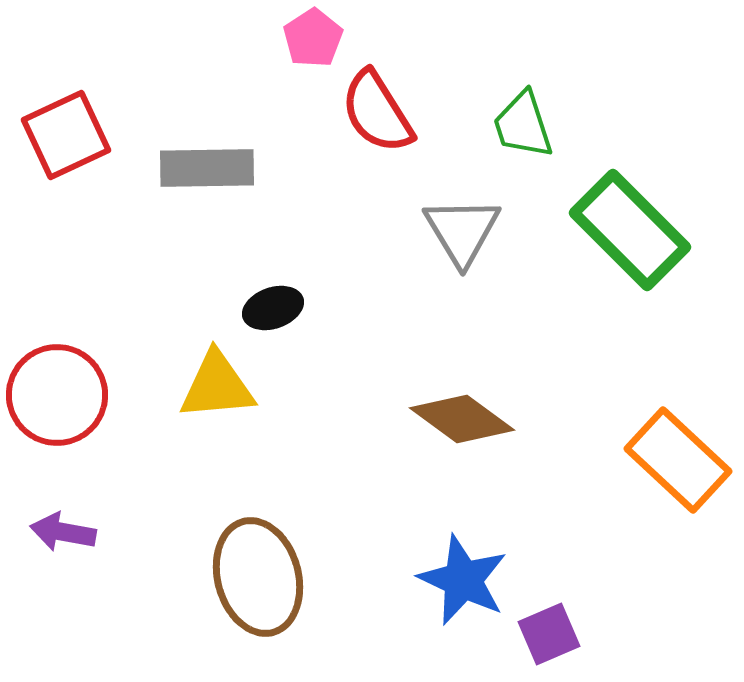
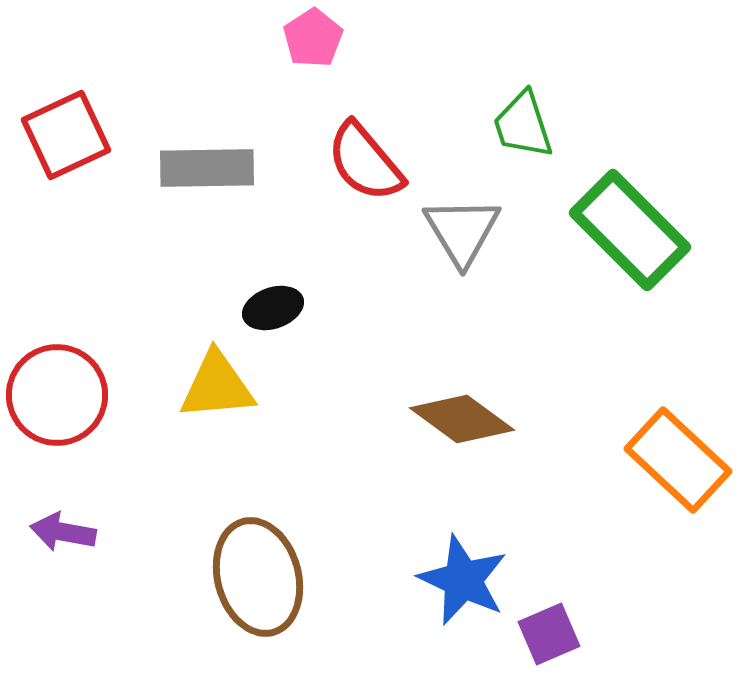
red semicircle: moved 12 px left, 50 px down; rotated 8 degrees counterclockwise
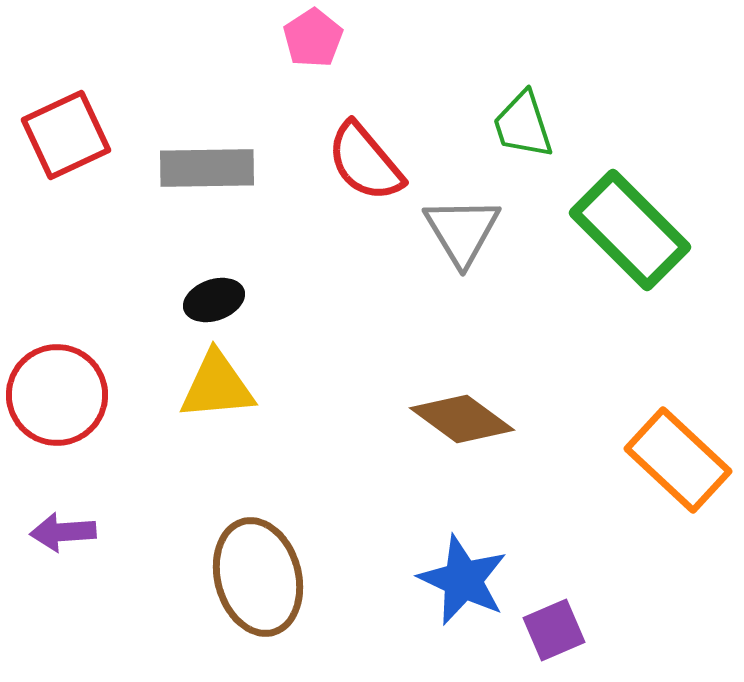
black ellipse: moved 59 px left, 8 px up
purple arrow: rotated 14 degrees counterclockwise
purple square: moved 5 px right, 4 px up
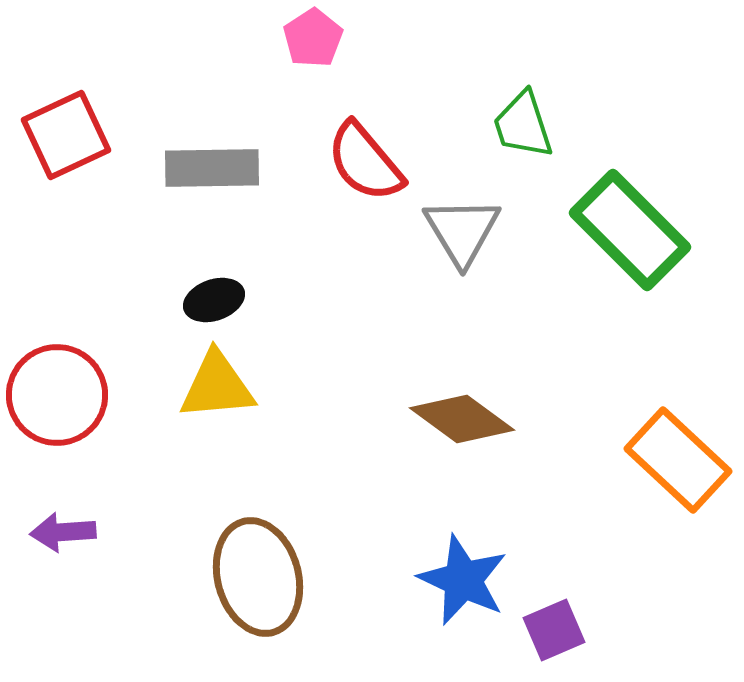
gray rectangle: moved 5 px right
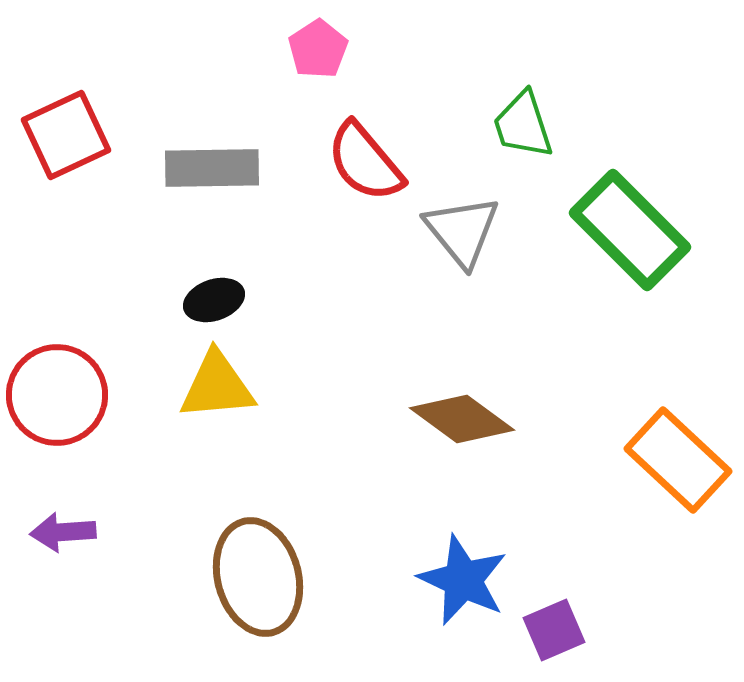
pink pentagon: moved 5 px right, 11 px down
gray triangle: rotated 8 degrees counterclockwise
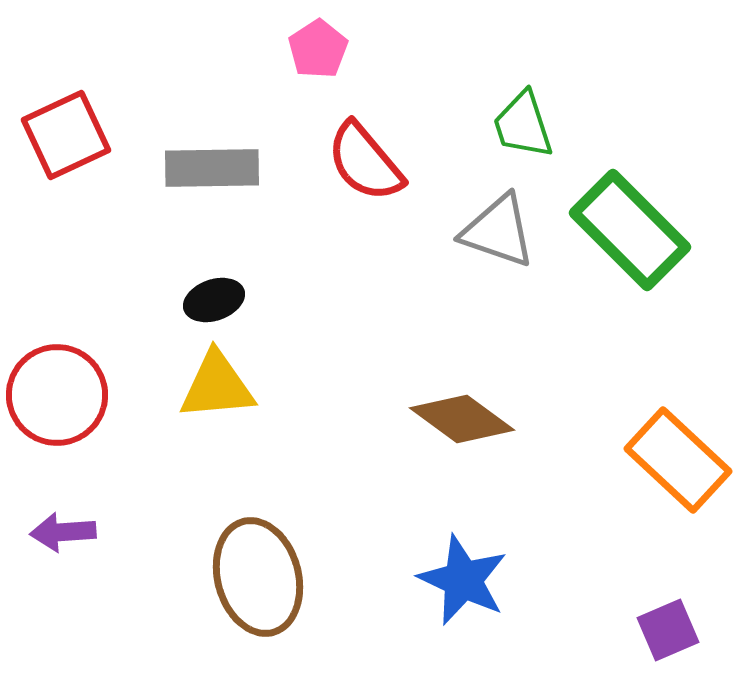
gray triangle: moved 36 px right; rotated 32 degrees counterclockwise
purple square: moved 114 px right
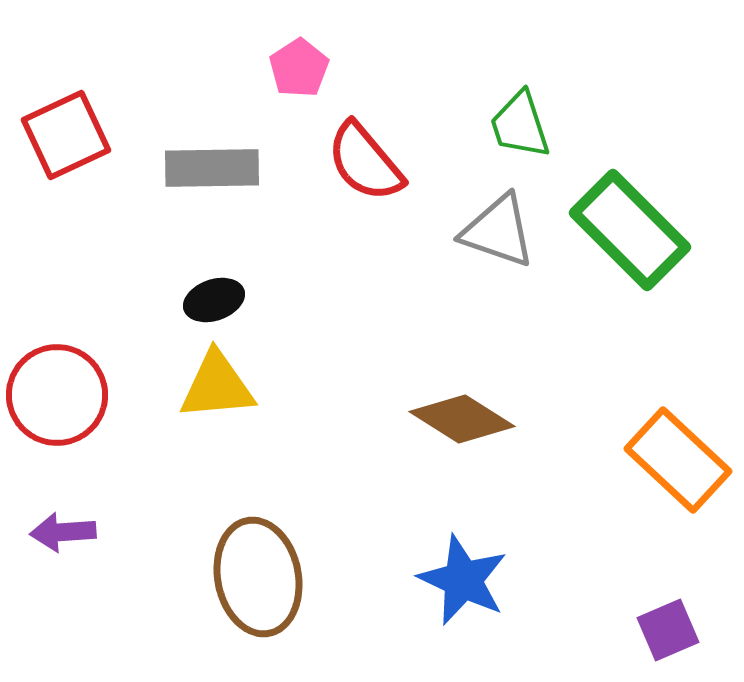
pink pentagon: moved 19 px left, 19 px down
green trapezoid: moved 3 px left
brown diamond: rotated 4 degrees counterclockwise
brown ellipse: rotated 4 degrees clockwise
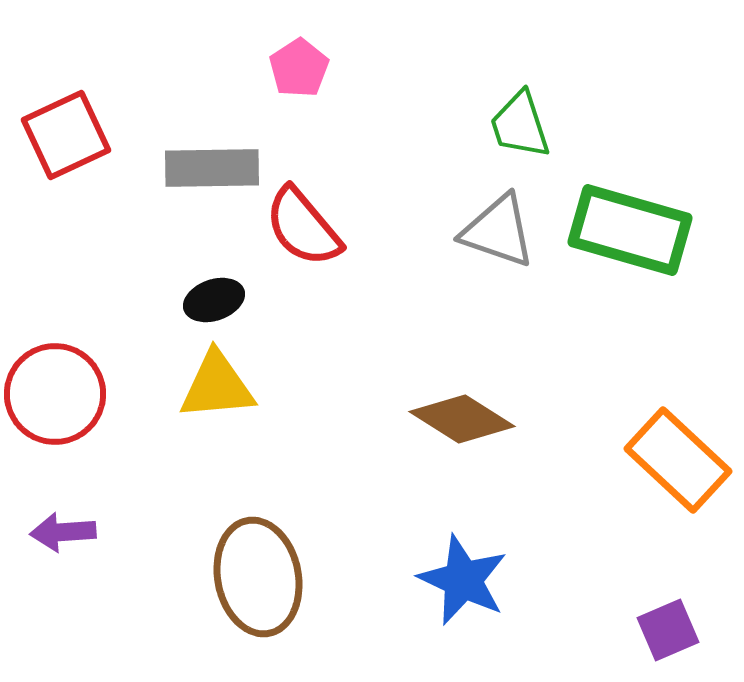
red semicircle: moved 62 px left, 65 px down
green rectangle: rotated 29 degrees counterclockwise
red circle: moved 2 px left, 1 px up
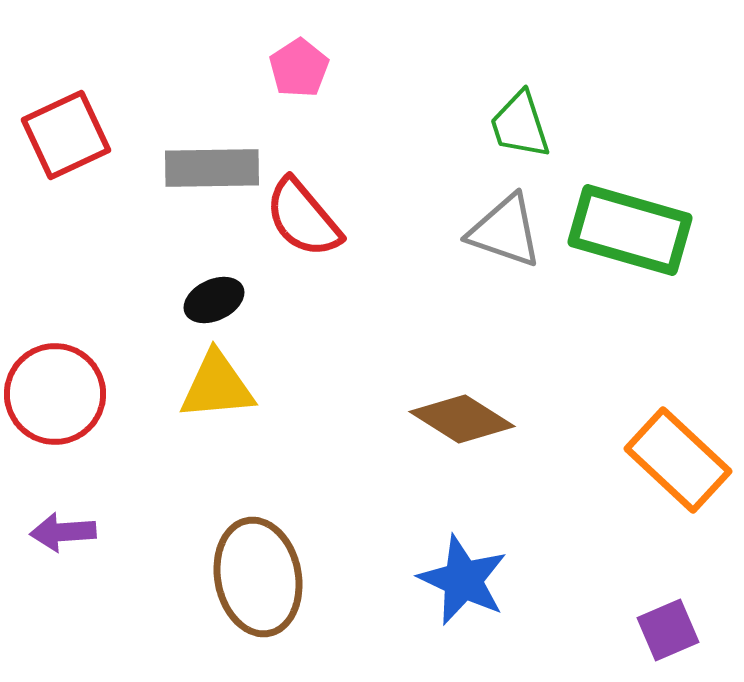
red semicircle: moved 9 px up
gray triangle: moved 7 px right
black ellipse: rotated 6 degrees counterclockwise
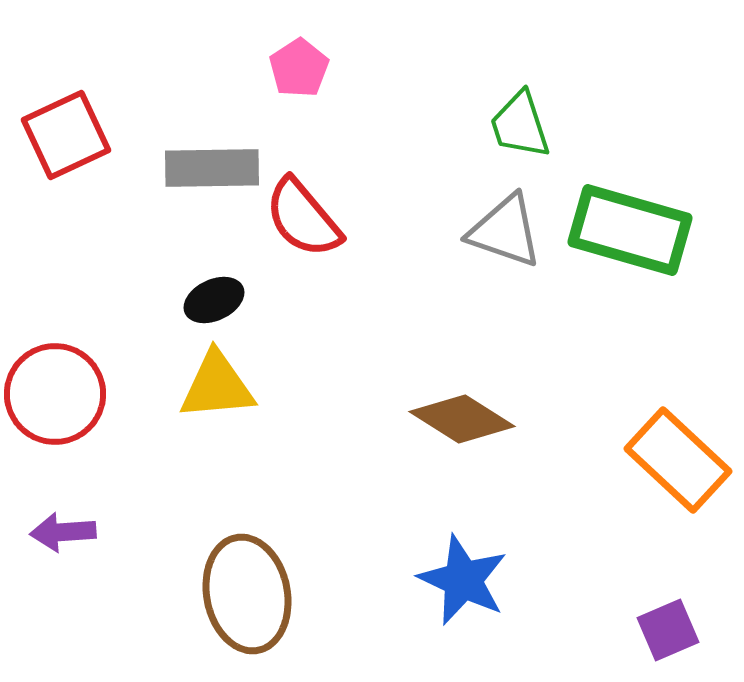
brown ellipse: moved 11 px left, 17 px down
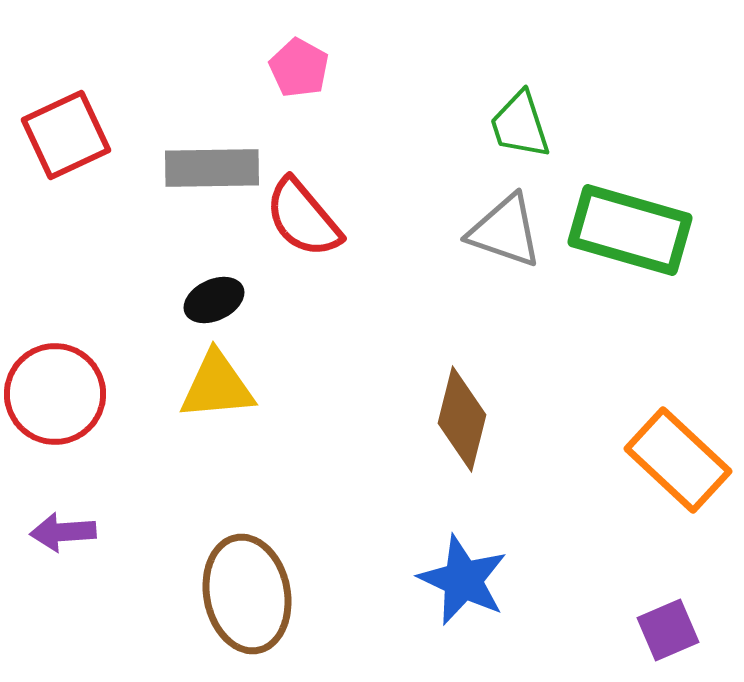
pink pentagon: rotated 10 degrees counterclockwise
brown diamond: rotated 72 degrees clockwise
